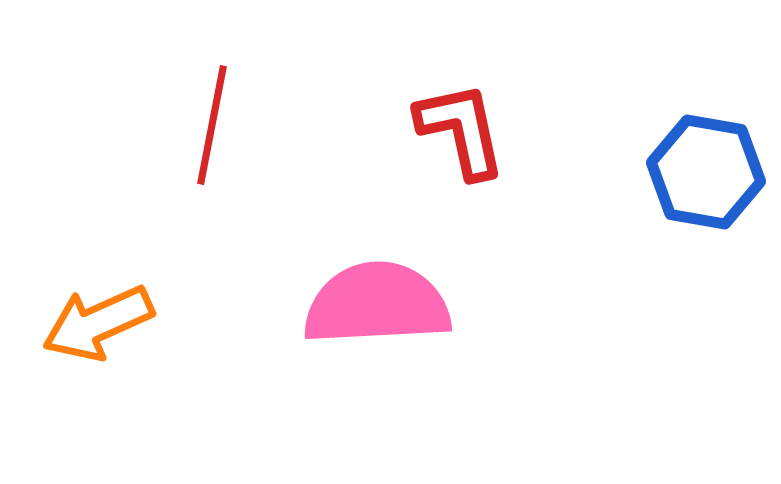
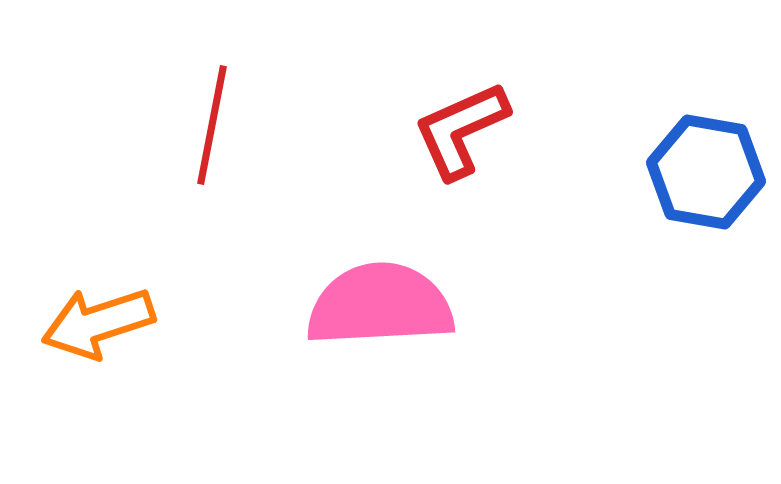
red L-shape: rotated 102 degrees counterclockwise
pink semicircle: moved 3 px right, 1 px down
orange arrow: rotated 6 degrees clockwise
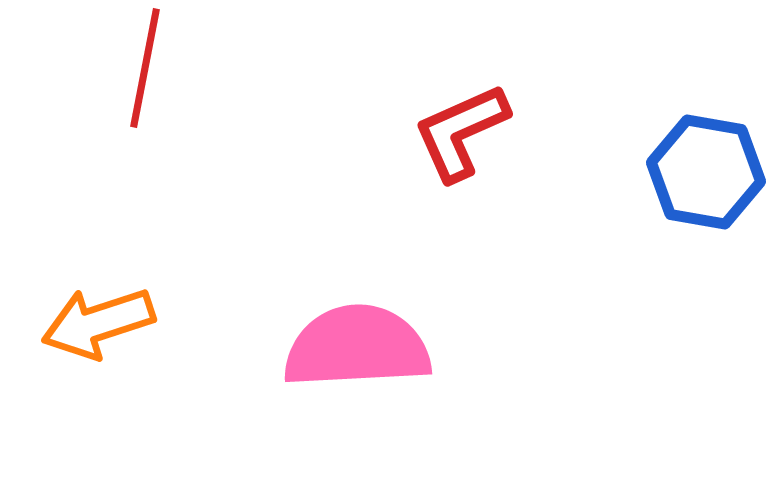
red line: moved 67 px left, 57 px up
red L-shape: moved 2 px down
pink semicircle: moved 23 px left, 42 px down
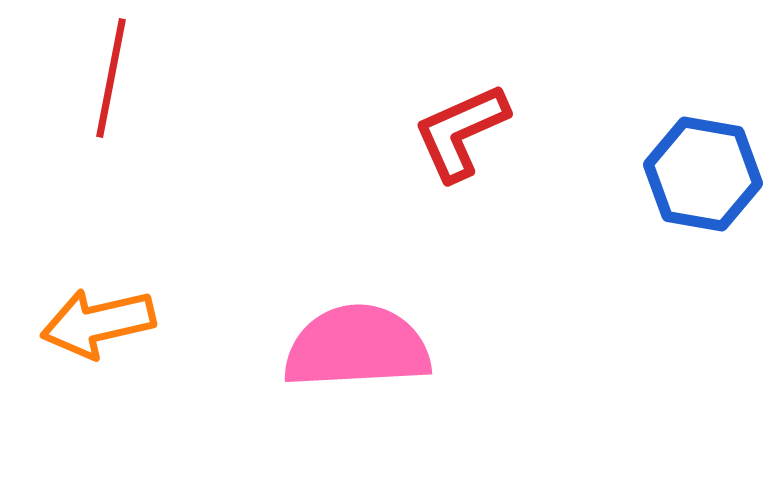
red line: moved 34 px left, 10 px down
blue hexagon: moved 3 px left, 2 px down
orange arrow: rotated 5 degrees clockwise
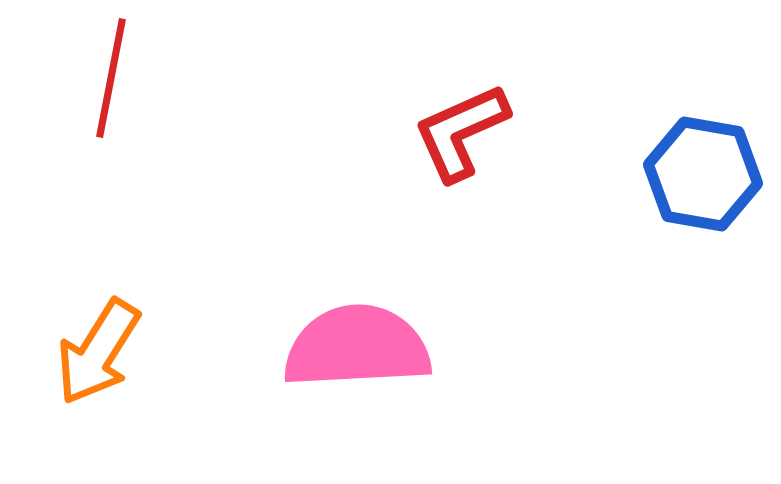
orange arrow: moved 29 px down; rotated 45 degrees counterclockwise
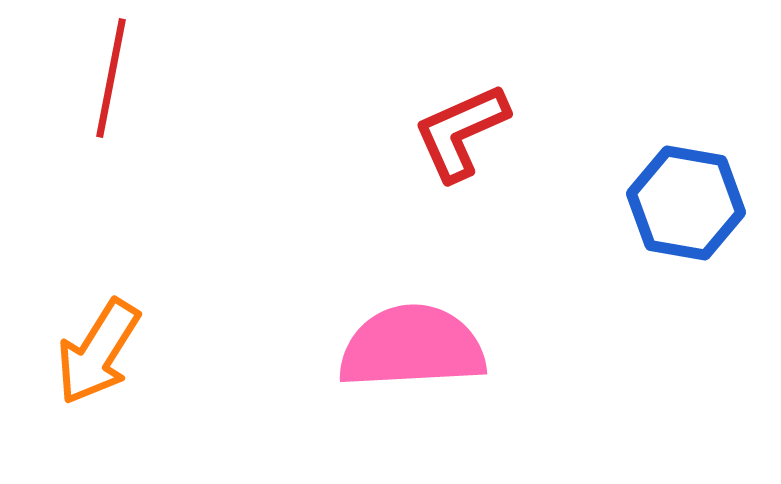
blue hexagon: moved 17 px left, 29 px down
pink semicircle: moved 55 px right
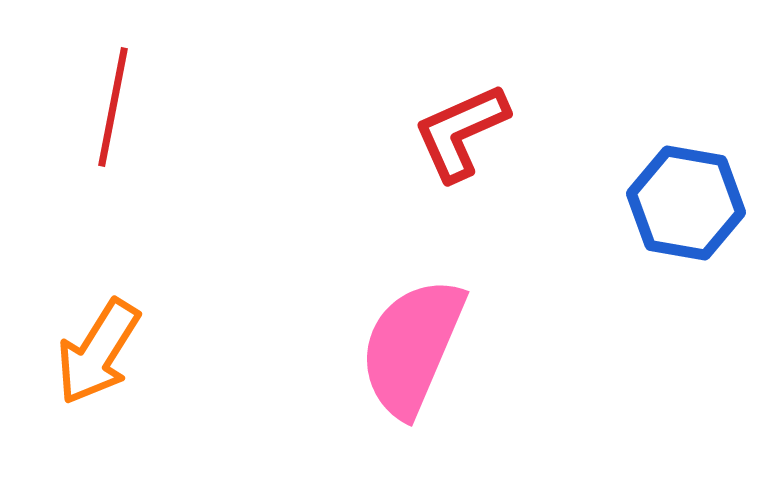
red line: moved 2 px right, 29 px down
pink semicircle: rotated 64 degrees counterclockwise
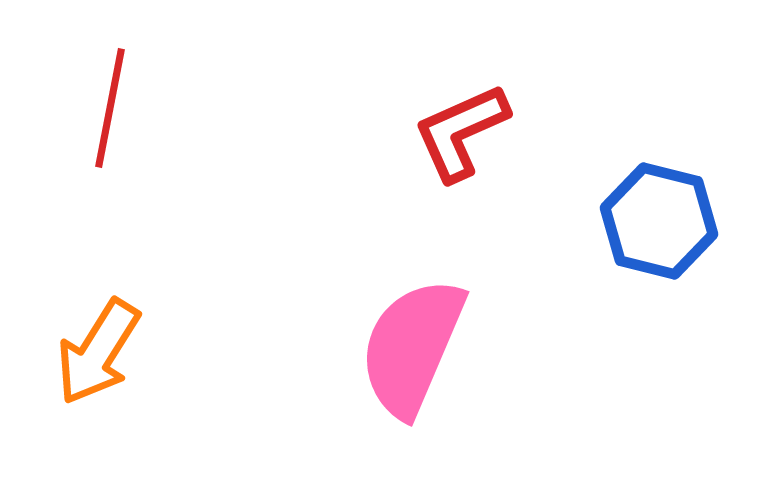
red line: moved 3 px left, 1 px down
blue hexagon: moved 27 px left, 18 px down; rotated 4 degrees clockwise
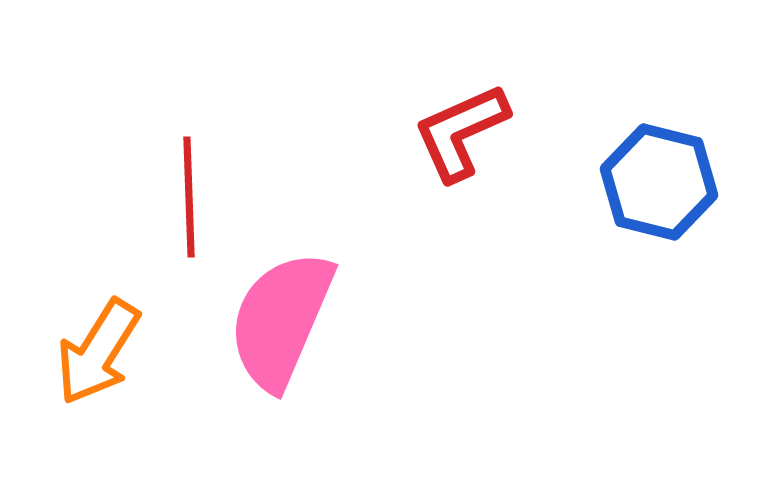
red line: moved 79 px right, 89 px down; rotated 13 degrees counterclockwise
blue hexagon: moved 39 px up
pink semicircle: moved 131 px left, 27 px up
